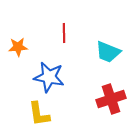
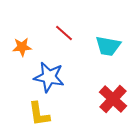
red line: rotated 48 degrees counterclockwise
orange star: moved 4 px right
cyan trapezoid: moved 6 px up; rotated 12 degrees counterclockwise
red cross: moved 2 px right; rotated 28 degrees counterclockwise
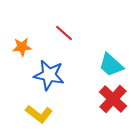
cyan trapezoid: moved 3 px right, 19 px down; rotated 32 degrees clockwise
blue star: moved 2 px up
yellow L-shape: rotated 44 degrees counterclockwise
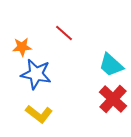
blue star: moved 13 px left, 1 px up
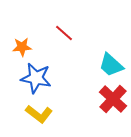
blue star: moved 4 px down
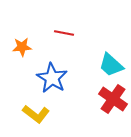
red line: rotated 30 degrees counterclockwise
blue star: moved 16 px right; rotated 20 degrees clockwise
red cross: rotated 8 degrees counterclockwise
yellow L-shape: moved 3 px left
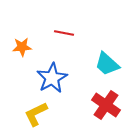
cyan trapezoid: moved 4 px left, 1 px up
blue star: rotated 12 degrees clockwise
red cross: moved 7 px left, 6 px down
yellow L-shape: rotated 116 degrees clockwise
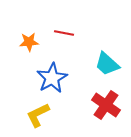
orange star: moved 7 px right, 5 px up
yellow L-shape: moved 2 px right, 1 px down
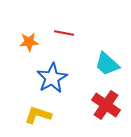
yellow L-shape: rotated 44 degrees clockwise
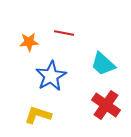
cyan trapezoid: moved 4 px left
blue star: moved 1 px left, 2 px up
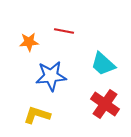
red line: moved 2 px up
blue star: rotated 24 degrees clockwise
red cross: moved 1 px left, 1 px up
yellow L-shape: moved 1 px left
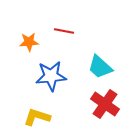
cyan trapezoid: moved 3 px left, 3 px down
yellow L-shape: moved 2 px down
